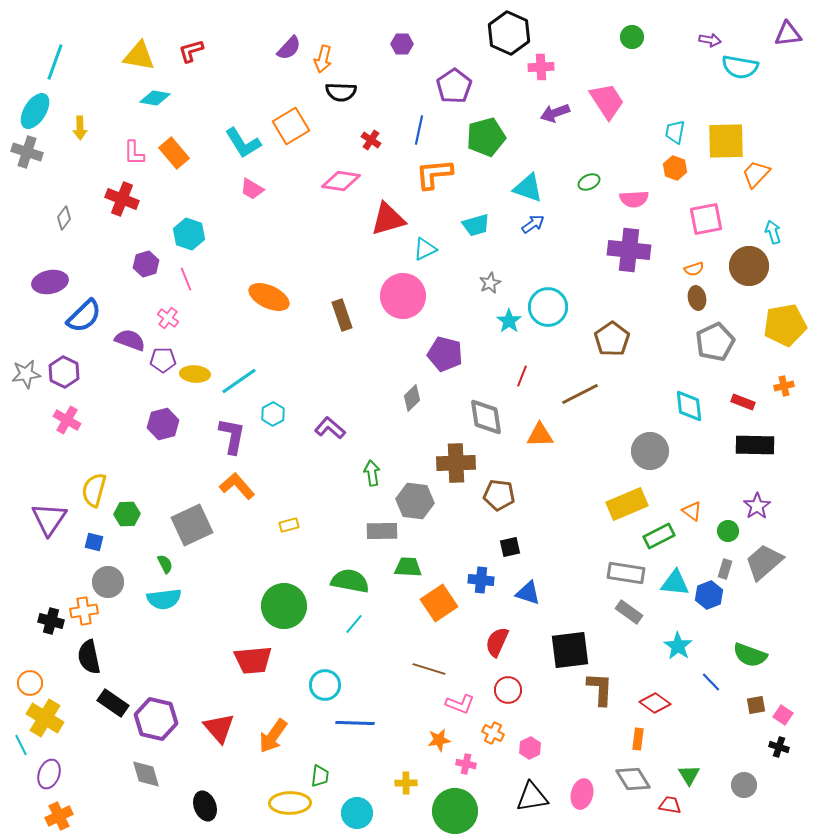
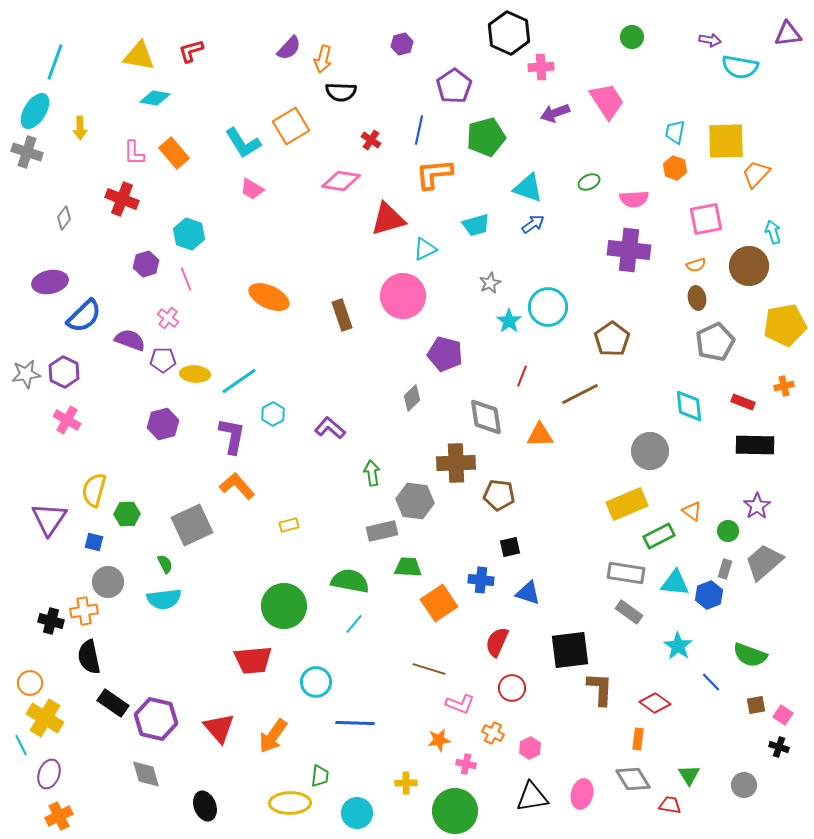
purple hexagon at (402, 44): rotated 15 degrees counterclockwise
orange semicircle at (694, 269): moved 2 px right, 4 px up
gray rectangle at (382, 531): rotated 12 degrees counterclockwise
cyan circle at (325, 685): moved 9 px left, 3 px up
red circle at (508, 690): moved 4 px right, 2 px up
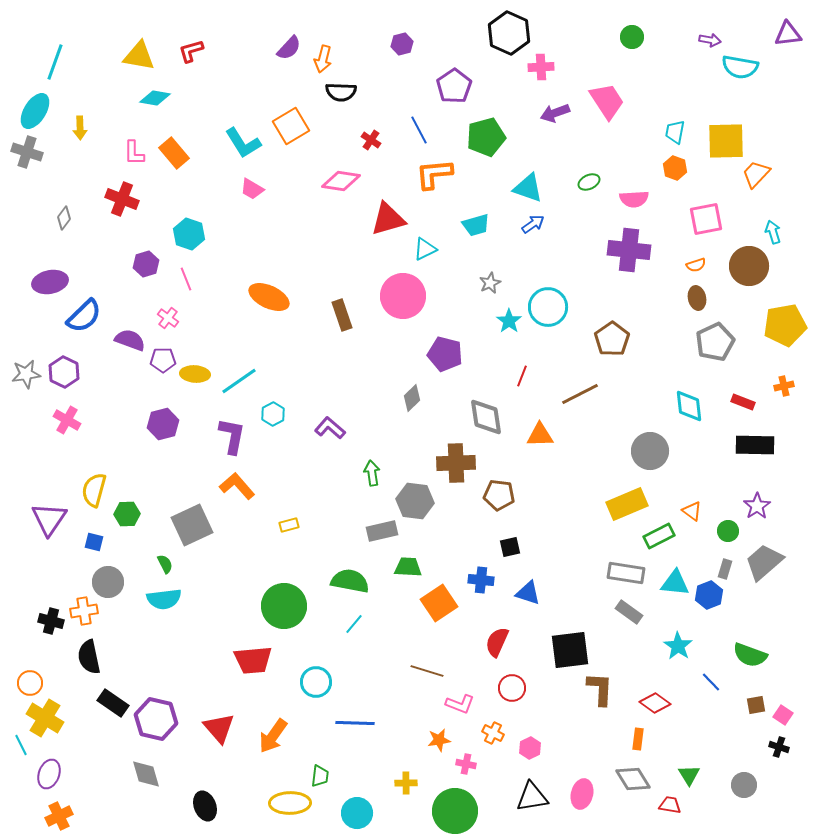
blue line at (419, 130): rotated 40 degrees counterclockwise
brown line at (429, 669): moved 2 px left, 2 px down
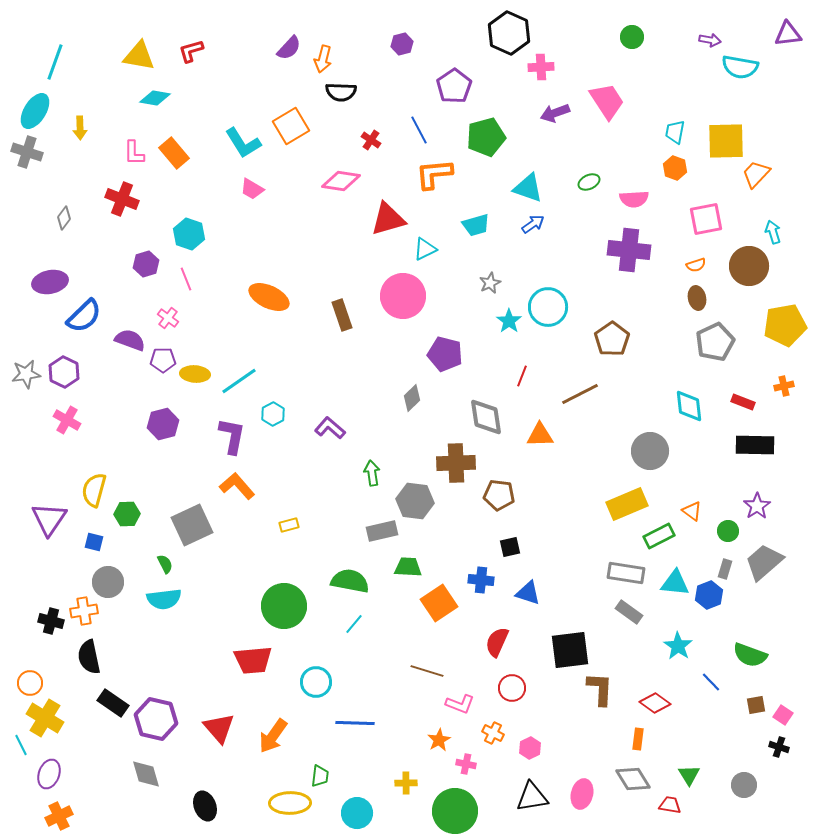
orange star at (439, 740): rotated 20 degrees counterclockwise
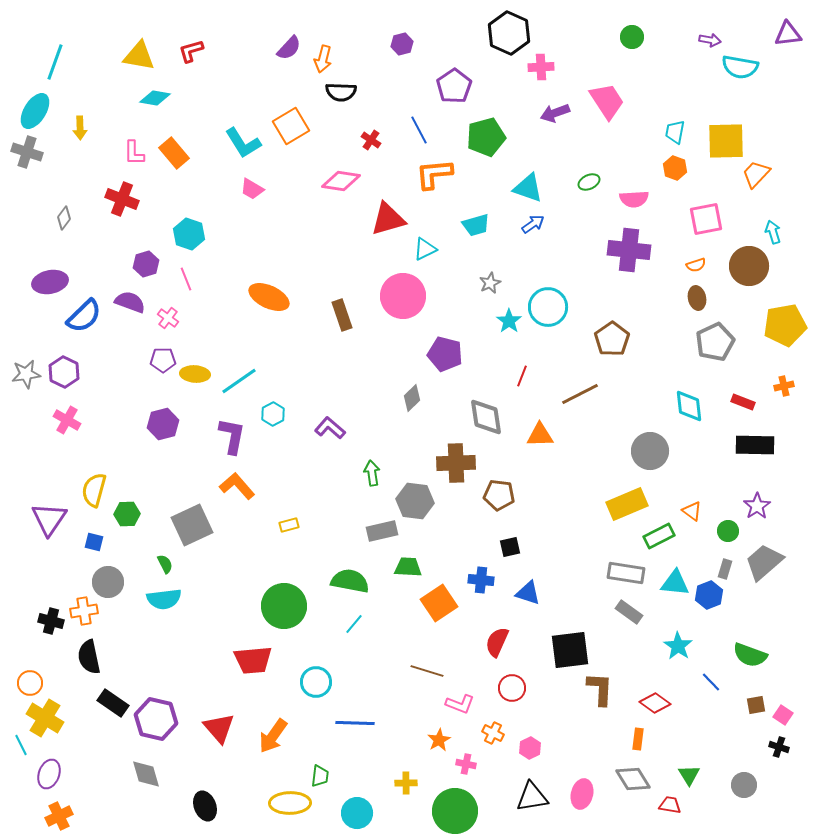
purple semicircle at (130, 340): moved 38 px up
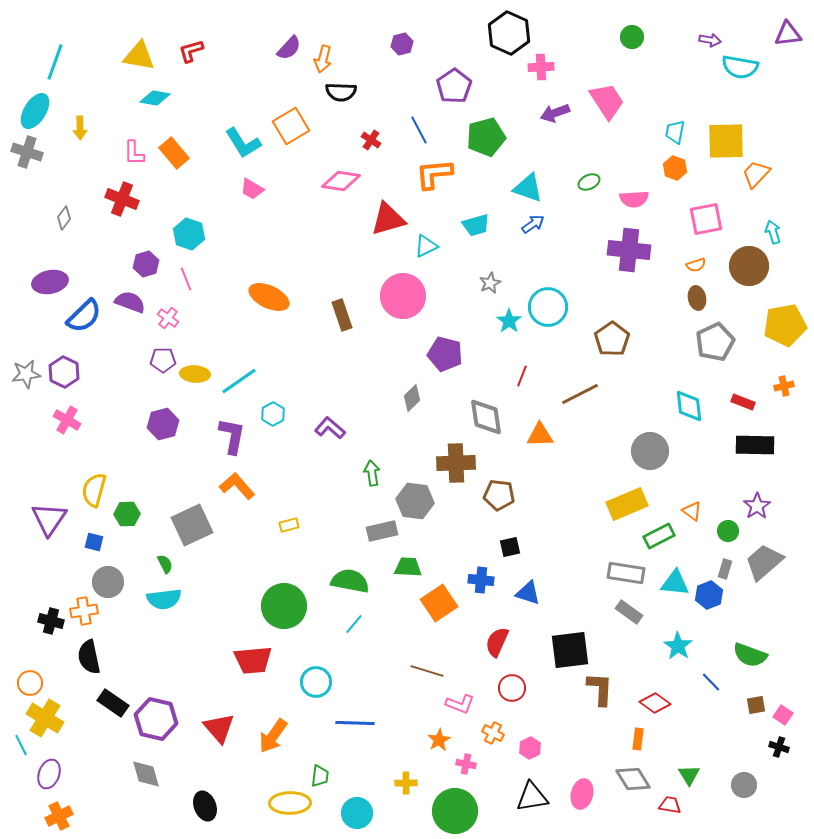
cyan triangle at (425, 249): moved 1 px right, 3 px up
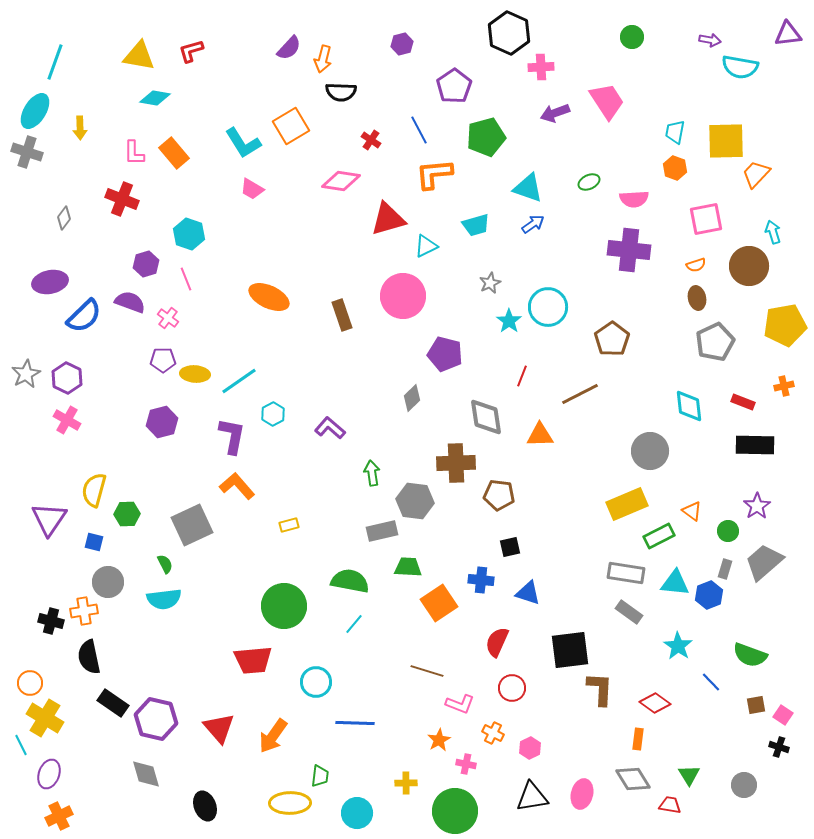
purple hexagon at (64, 372): moved 3 px right, 6 px down
gray star at (26, 374): rotated 20 degrees counterclockwise
purple hexagon at (163, 424): moved 1 px left, 2 px up
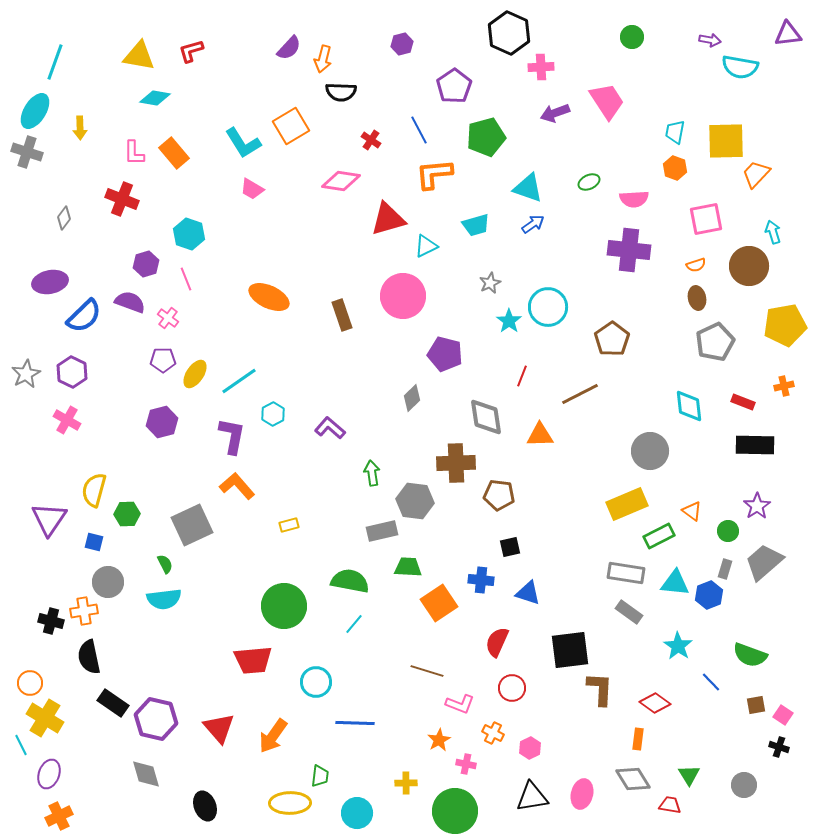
yellow ellipse at (195, 374): rotated 60 degrees counterclockwise
purple hexagon at (67, 378): moved 5 px right, 6 px up
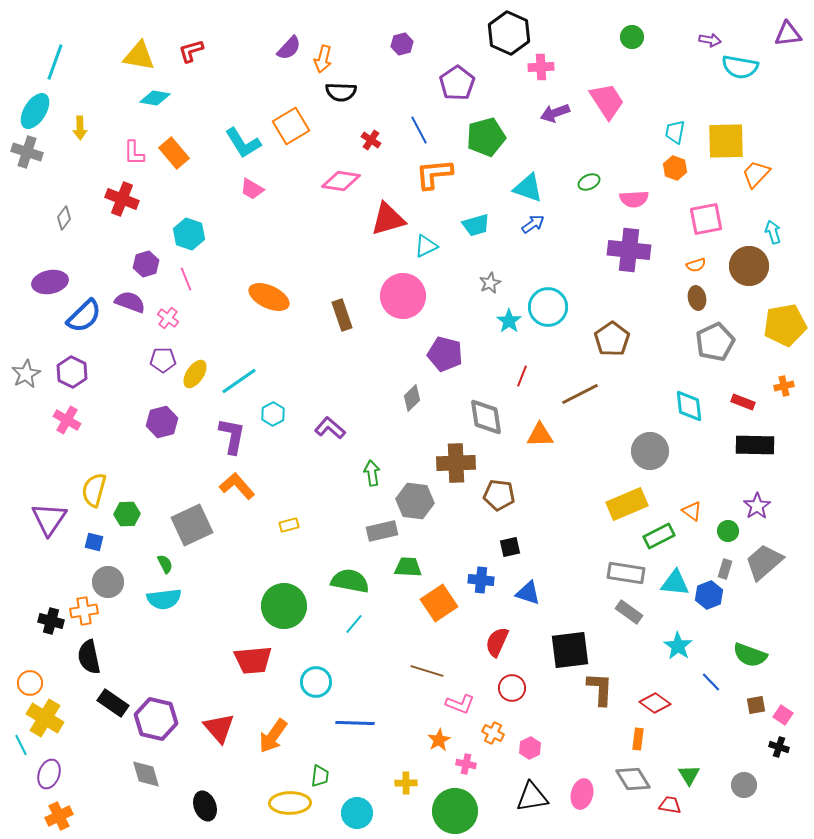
purple pentagon at (454, 86): moved 3 px right, 3 px up
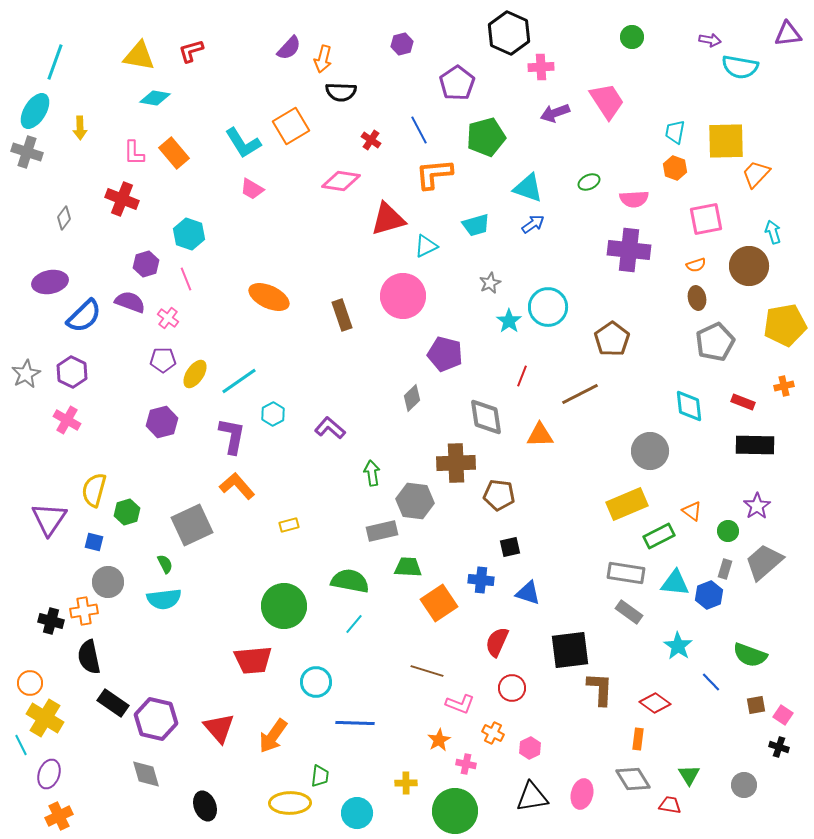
green hexagon at (127, 514): moved 2 px up; rotated 15 degrees counterclockwise
